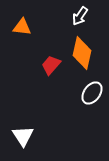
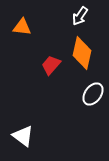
white ellipse: moved 1 px right, 1 px down
white triangle: rotated 20 degrees counterclockwise
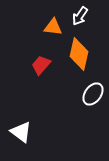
orange triangle: moved 31 px right
orange diamond: moved 3 px left, 1 px down
red trapezoid: moved 10 px left
white triangle: moved 2 px left, 4 px up
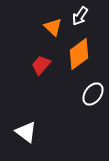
orange triangle: rotated 36 degrees clockwise
orange diamond: rotated 40 degrees clockwise
white triangle: moved 5 px right
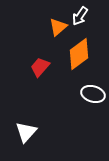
orange triangle: moved 5 px right; rotated 36 degrees clockwise
red trapezoid: moved 1 px left, 2 px down
white ellipse: rotated 70 degrees clockwise
white triangle: rotated 35 degrees clockwise
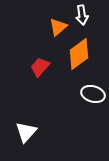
white arrow: moved 2 px right, 1 px up; rotated 42 degrees counterclockwise
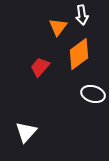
orange triangle: rotated 12 degrees counterclockwise
